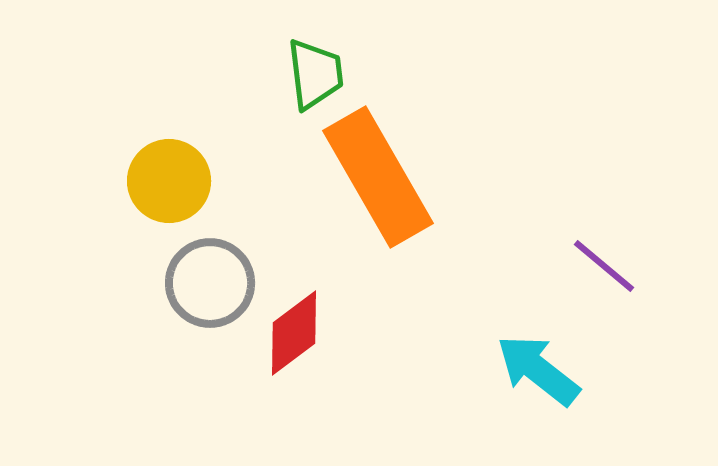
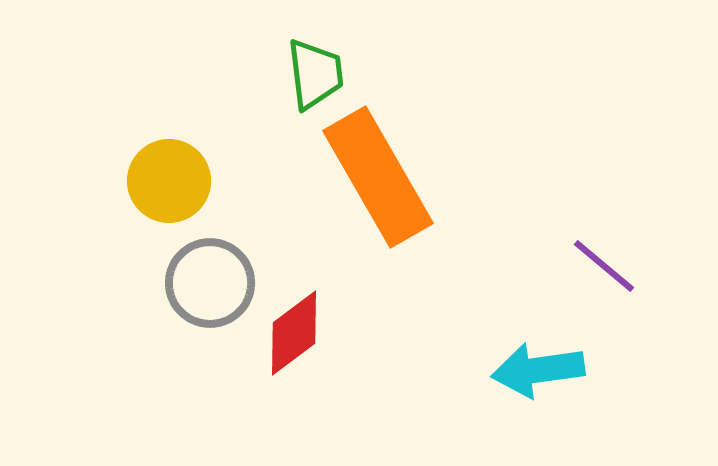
cyan arrow: rotated 46 degrees counterclockwise
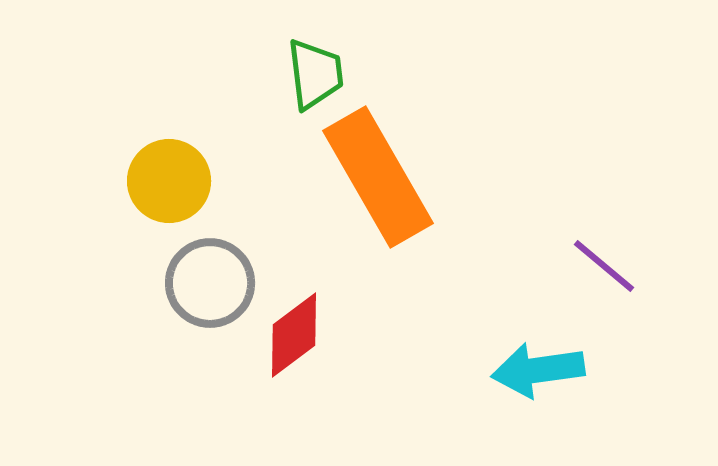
red diamond: moved 2 px down
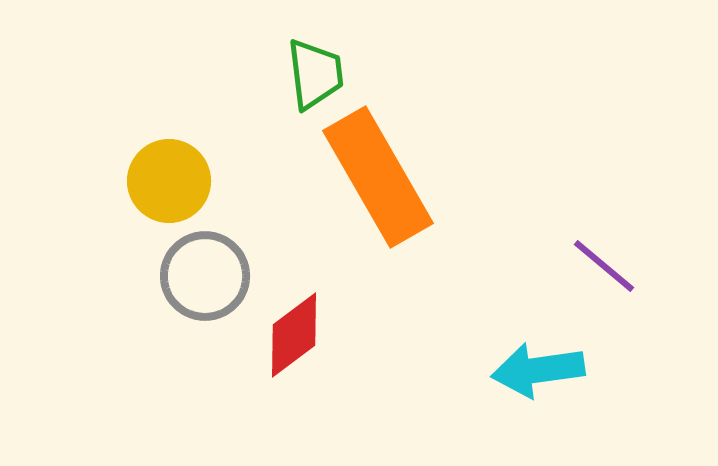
gray circle: moved 5 px left, 7 px up
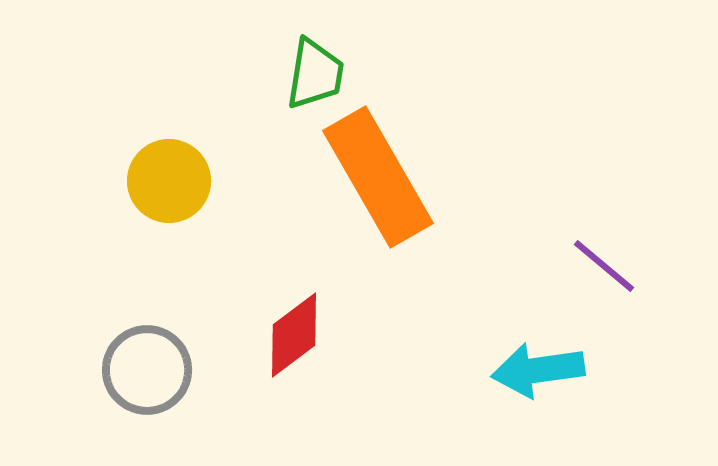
green trapezoid: rotated 16 degrees clockwise
gray circle: moved 58 px left, 94 px down
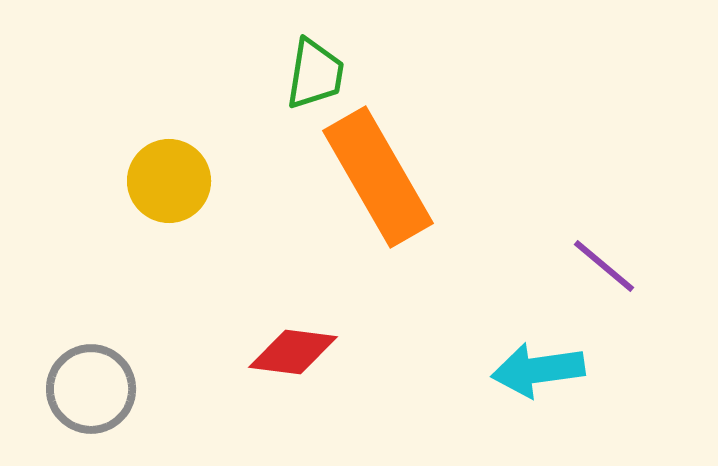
red diamond: moved 1 px left, 17 px down; rotated 44 degrees clockwise
gray circle: moved 56 px left, 19 px down
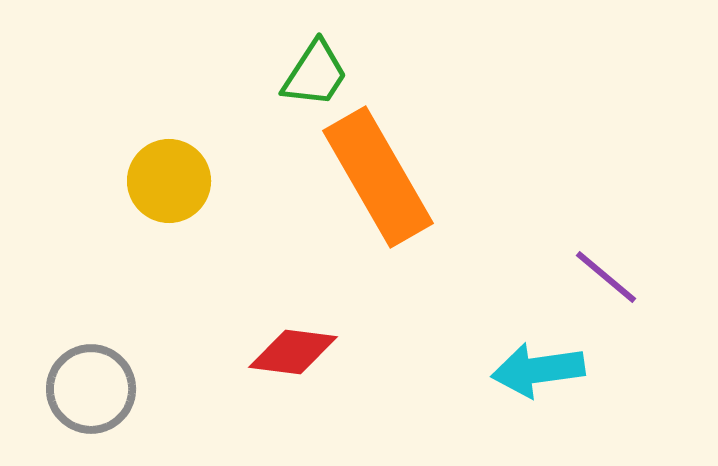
green trapezoid: rotated 24 degrees clockwise
purple line: moved 2 px right, 11 px down
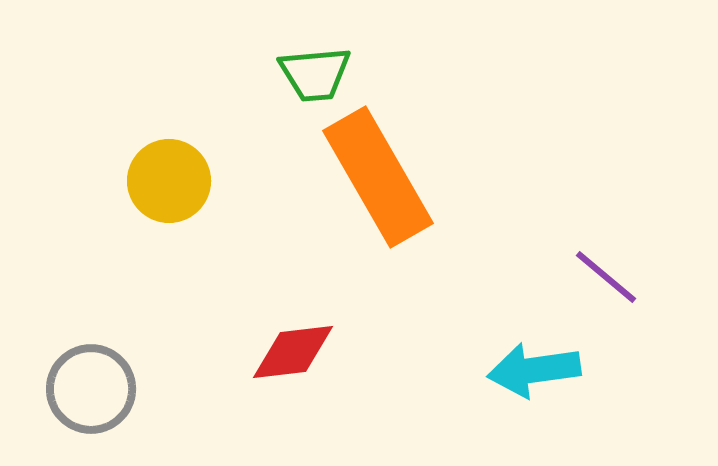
green trapezoid: rotated 52 degrees clockwise
red diamond: rotated 14 degrees counterclockwise
cyan arrow: moved 4 px left
